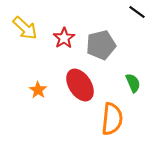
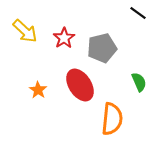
black line: moved 1 px right, 1 px down
yellow arrow: moved 3 px down
gray pentagon: moved 1 px right, 3 px down
green semicircle: moved 6 px right, 1 px up
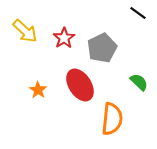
gray pentagon: rotated 12 degrees counterclockwise
green semicircle: rotated 24 degrees counterclockwise
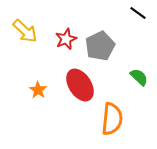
red star: moved 2 px right, 1 px down; rotated 10 degrees clockwise
gray pentagon: moved 2 px left, 2 px up
green semicircle: moved 5 px up
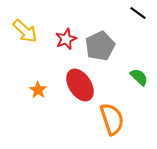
orange semicircle: rotated 24 degrees counterclockwise
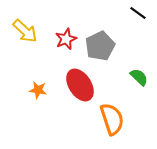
orange star: rotated 24 degrees counterclockwise
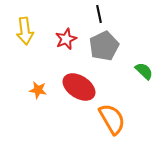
black line: moved 39 px left, 1 px down; rotated 42 degrees clockwise
yellow arrow: rotated 40 degrees clockwise
gray pentagon: moved 4 px right
green semicircle: moved 5 px right, 6 px up
red ellipse: moved 1 px left, 2 px down; rotated 24 degrees counterclockwise
orange semicircle: rotated 12 degrees counterclockwise
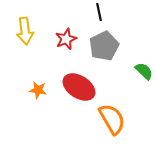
black line: moved 2 px up
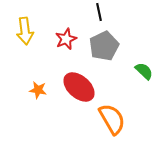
red ellipse: rotated 8 degrees clockwise
